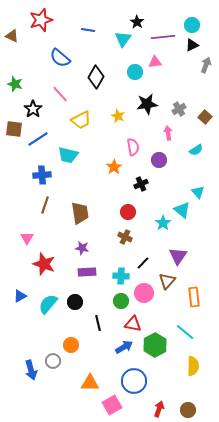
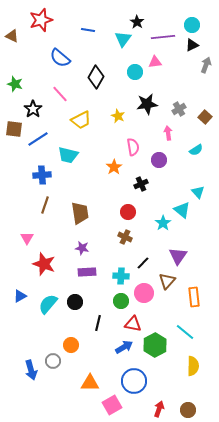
black line at (98, 323): rotated 28 degrees clockwise
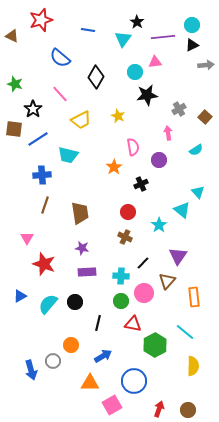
gray arrow at (206, 65): rotated 63 degrees clockwise
black star at (147, 104): moved 9 px up
cyan star at (163, 223): moved 4 px left, 2 px down
blue arrow at (124, 347): moved 21 px left, 9 px down
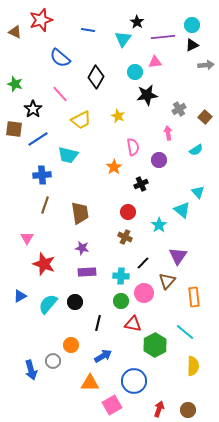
brown triangle at (12, 36): moved 3 px right, 4 px up
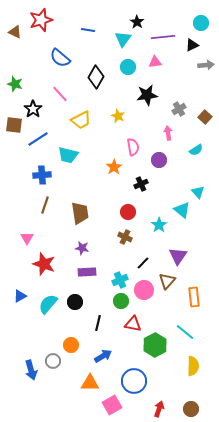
cyan circle at (192, 25): moved 9 px right, 2 px up
cyan circle at (135, 72): moved 7 px left, 5 px up
brown square at (14, 129): moved 4 px up
cyan cross at (121, 276): moved 1 px left, 4 px down; rotated 28 degrees counterclockwise
pink circle at (144, 293): moved 3 px up
brown circle at (188, 410): moved 3 px right, 1 px up
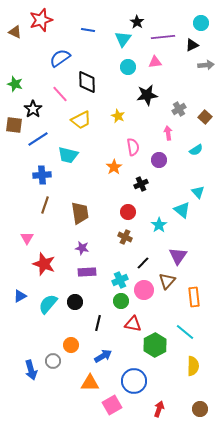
blue semicircle at (60, 58): rotated 105 degrees clockwise
black diamond at (96, 77): moved 9 px left, 5 px down; rotated 30 degrees counterclockwise
brown circle at (191, 409): moved 9 px right
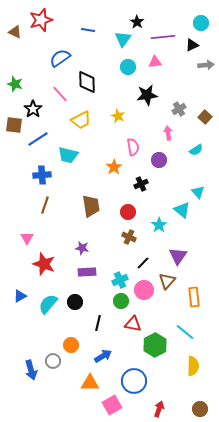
brown trapezoid at (80, 213): moved 11 px right, 7 px up
brown cross at (125, 237): moved 4 px right
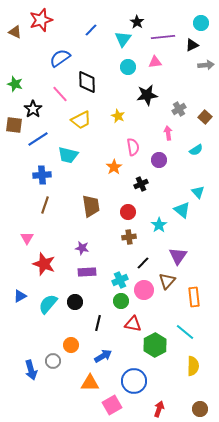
blue line at (88, 30): moved 3 px right; rotated 56 degrees counterclockwise
brown cross at (129, 237): rotated 32 degrees counterclockwise
